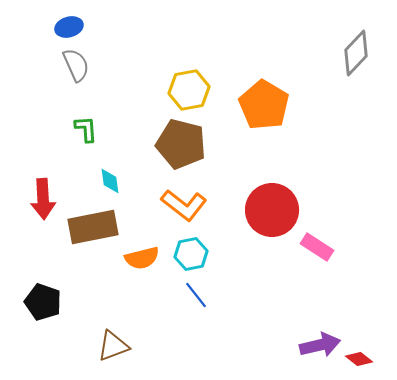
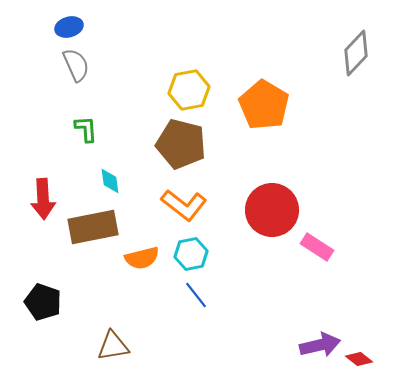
brown triangle: rotated 12 degrees clockwise
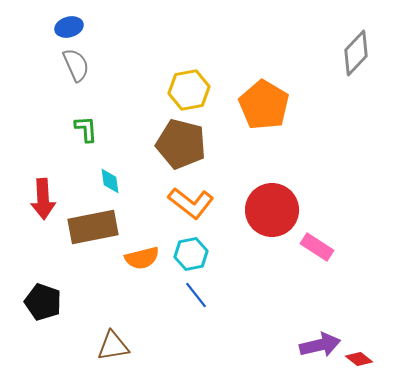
orange L-shape: moved 7 px right, 2 px up
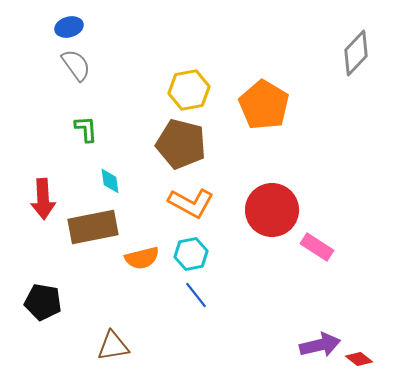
gray semicircle: rotated 12 degrees counterclockwise
orange L-shape: rotated 9 degrees counterclockwise
black pentagon: rotated 9 degrees counterclockwise
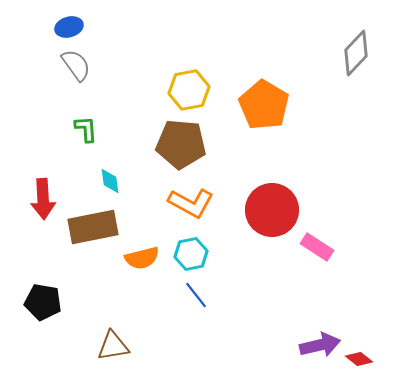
brown pentagon: rotated 9 degrees counterclockwise
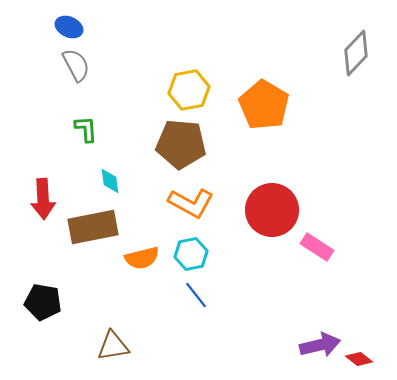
blue ellipse: rotated 40 degrees clockwise
gray semicircle: rotated 8 degrees clockwise
